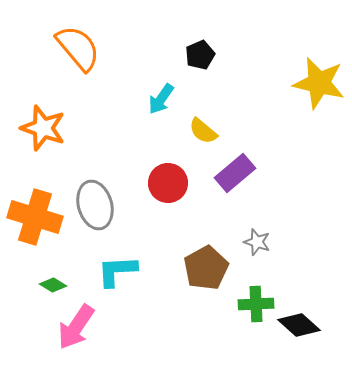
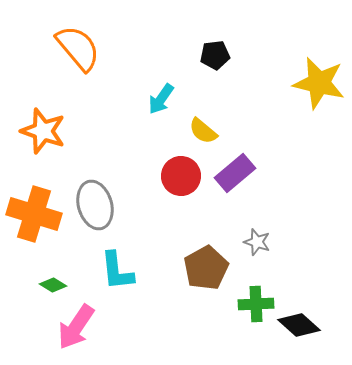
black pentagon: moved 15 px right; rotated 16 degrees clockwise
orange star: moved 3 px down
red circle: moved 13 px right, 7 px up
orange cross: moved 1 px left, 3 px up
cyan L-shape: rotated 93 degrees counterclockwise
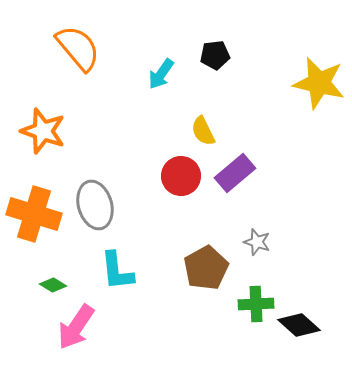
cyan arrow: moved 25 px up
yellow semicircle: rotated 24 degrees clockwise
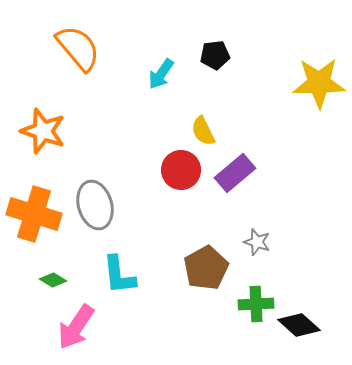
yellow star: rotated 14 degrees counterclockwise
red circle: moved 6 px up
cyan L-shape: moved 2 px right, 4 px down
green diamond: moved 5 px up
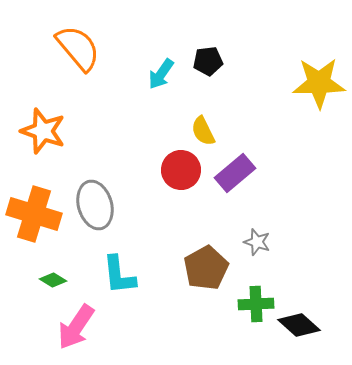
black pentagon: moved 7 px left, 6 px down
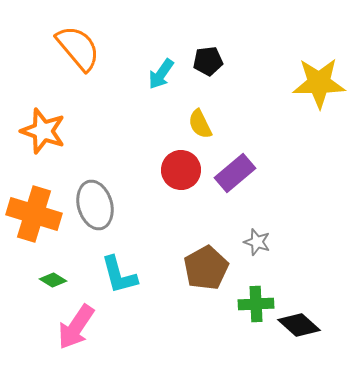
yellow semicircle: moved 3 px left, 7 px up
cyan L-shape: rotated 9 degrees counterclockwise
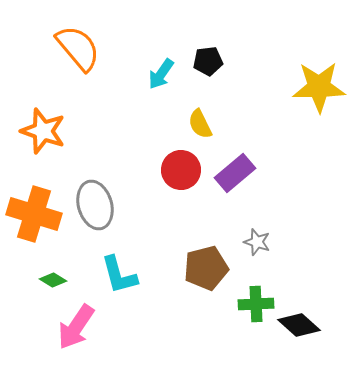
yellow star: moved 4 px down
brown pentagon: rotated 15 degrees clockwise
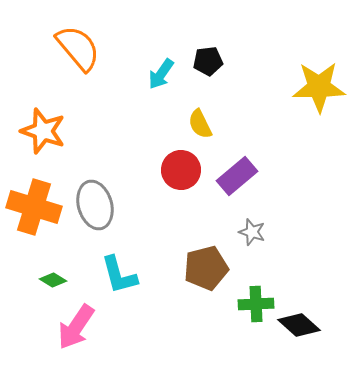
purple rectangle: moved 2 px right, 3 px down
orange cross: moved 7 px up
gray star: moved 5 px left, 10 px up
